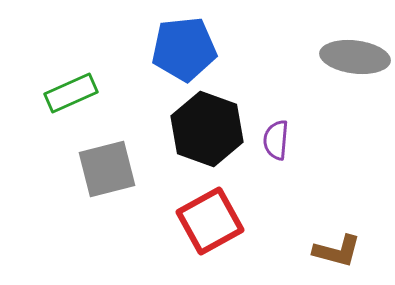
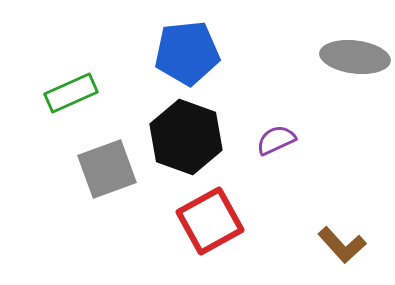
blue pentagon: moved 3 px right, 4 px down
black hexagon: moved 21 px left, 8 px down
purple semicircle: rotated 60 degrees clockwise
gray square: rotated 6 degrees counterclockwise
brown L-shape: moved 5 px right, 6 px up; rotated 33 degrees clockwise
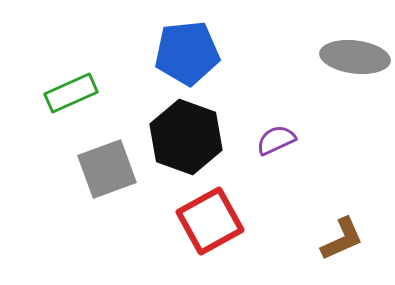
brown L-shape: moved 6 px up; rotated 72 degrees counterclockwise
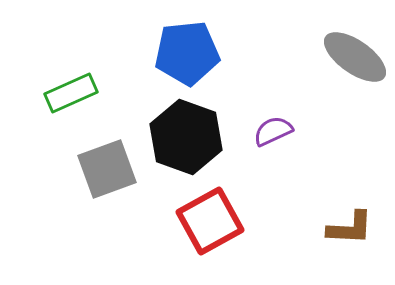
gray ellipse: rotated 28 degrees clockwise
purple semicircle: moved 3 px left, 9 px up
brown L-shape: moved 8 px right, 11 px up; rotated 27 degrees clockwise
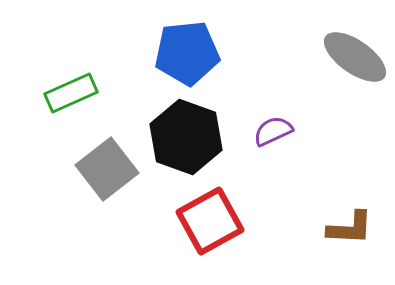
gray square: rotated 18 degrees counterclockwise
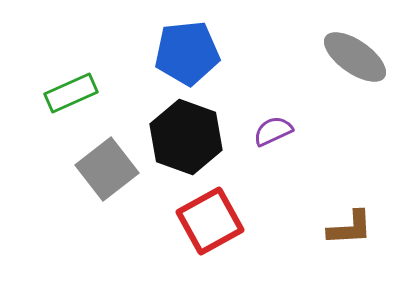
brown L-shape: rotated 6 degrees counterclockwise
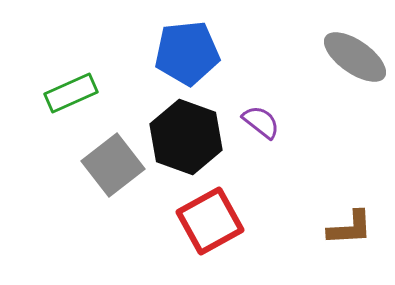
purple semicircle: moved 12 px left, 9 px up; rotated 63 degrees clockwise
gray square: moved 6 px right, 4 px up
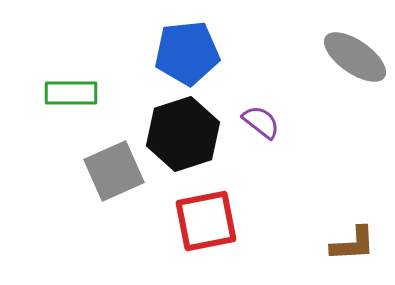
green rectangle: rotated 24 degrees clockwise
black hexagon: moved 3 px left, 3 px up; rotated 22 degrees clockwise
gray square: moved 1 px right, 6 px down; rotated 14 degrees clockwise
red square: moved 4 px left; rotated 18 degrees clockwise
brown L-shape: moved 3 px right, 16 px down
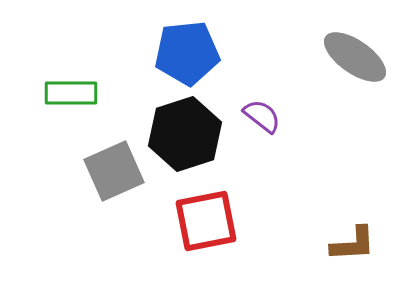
purple semicircle: moved 1 px right, 6 px up
black hexagon: moved 2 px right
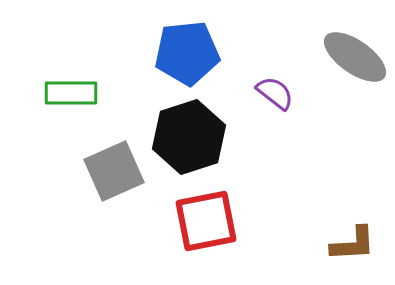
purple semicircle: moved 13 px right, 23 px up
black hexagon: moved 4 px right, 3 px down
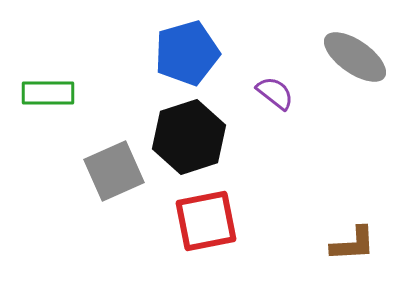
blue pentagon: rotated 10 degrees counterclockwise
green rectangle: moved 23 px left
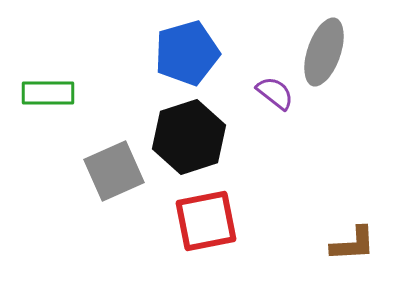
gray ellipse: moved 31 px left, 5 px up; rotated 74 degrees clockwise
